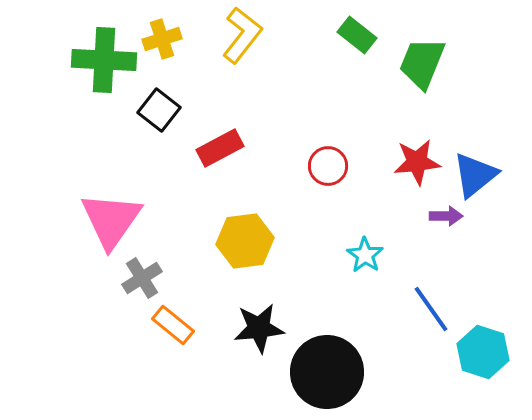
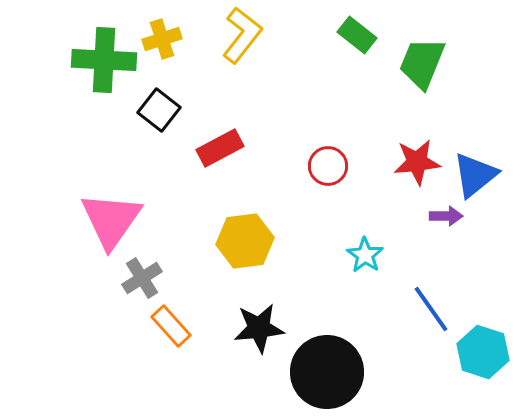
orange rectangle: moved 2 px left, 1 px down; rotated 9 degrees clockwise
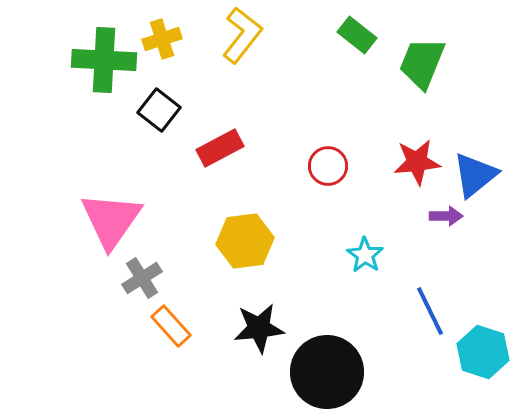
blue line: moved 1 px left, 2 px down; rotated 9 degrees clockwise
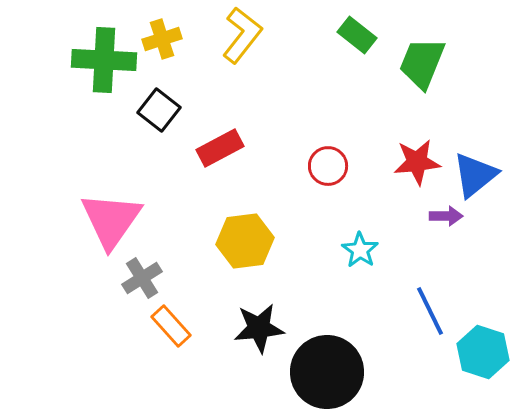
cyan star: moved 5 px left, 5 px up
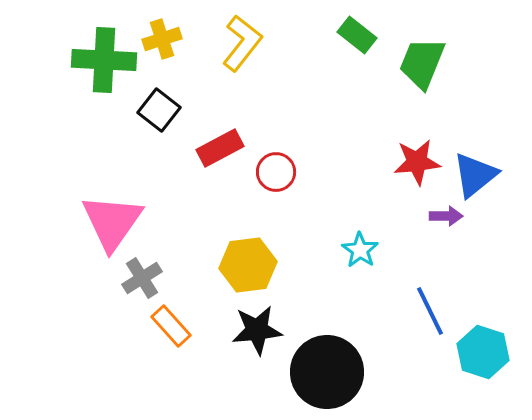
yellow L-shape: moved 8 px down
red circle: moved 52 px left, 6 px down
pink triangle: moved 1 px right, 2 px down
yellow hexagon: moved 3 px right, 24 px down
black star: moved 2 px left, 2 px down
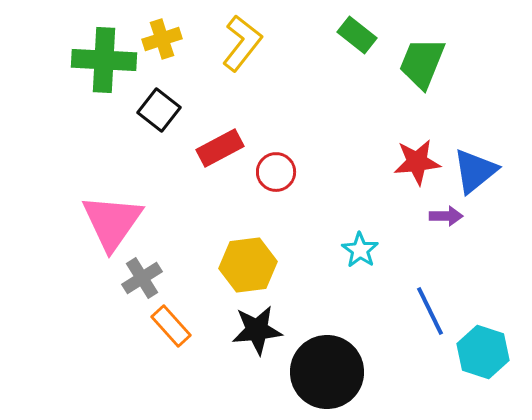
blue triangle: moved 4 px up
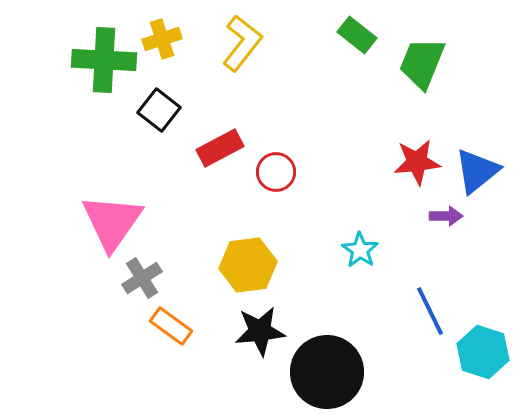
blue triangle: moved 2 px right
orange rectangle: rotated 12 degrees counterclockwise
black star: moved 3 px right, 1 px down
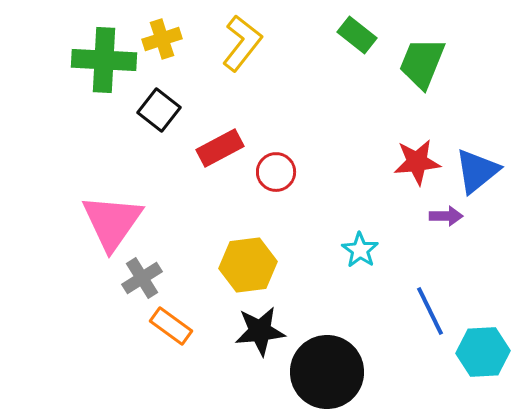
cyan hexagon: rotated 21 degrees counterclockwise
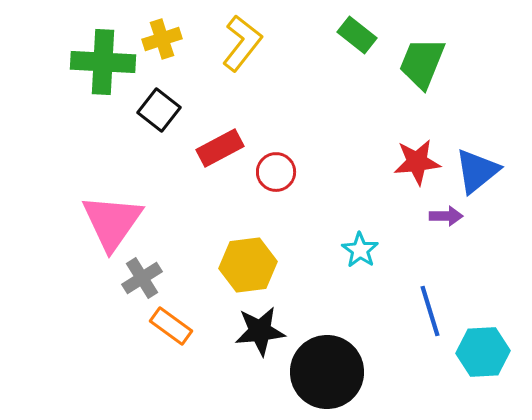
green cross: moved 1 px left, 2 px down
blue line: rotated 9 degrees clockwise
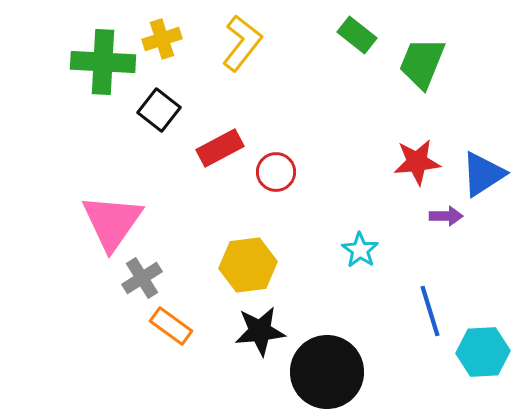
blue triangle: moved 6 px right, 3 px down; rotated 6 degrees clockwise
